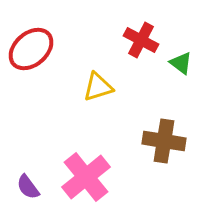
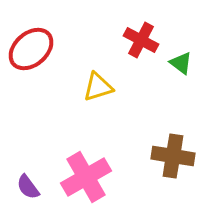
brown cross: moved 9 px right, 15 px down
pink cross: rotated 9 degrees clockwise
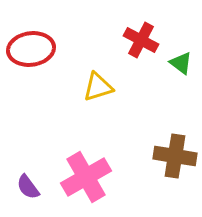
red ellipse: rotated 33 degrees clockwise
brown cross: moved 2 px right
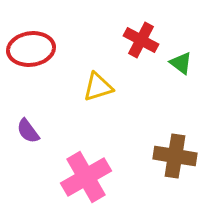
purple semicircle: moved 56 px up
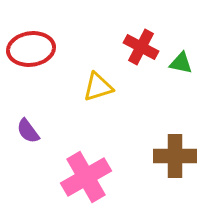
red cross: moved 7 px down
green triangle: rotated 25 degrees counterclockwise
brown cross: rotated 9 degrees counterclockwise
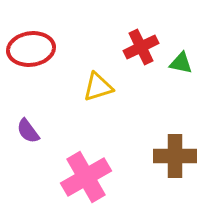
red cross: rotated 36 degrees clockwise
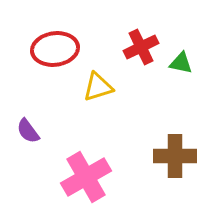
red ellipse: moved 24 px right
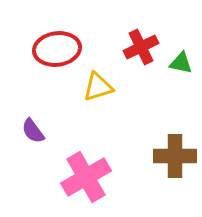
red ellipse: moved 2 px right
purple semicircle: moved 5 px right
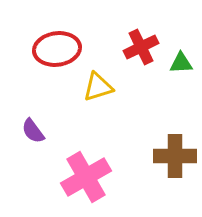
green triangle: rotated 15 degrees counterclockwise
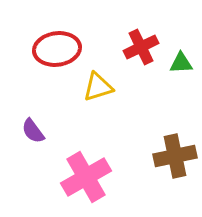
brown cross: rotated 12 degrees counterclockwise
